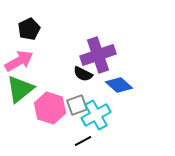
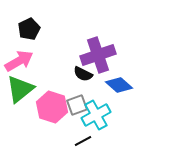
pink hexagon: moved 2 px right, 1 px up
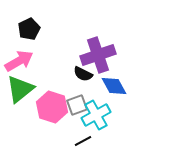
blue diamond: moved 5 px left, 1 px down; rotated 20 degrees clockwise
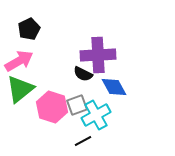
purple cross: rotated 16 degrees clockwise
blue diamond: moved 1 px down
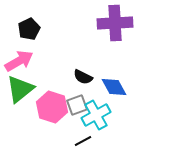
purple cross: moved 17 px right, 32 px up
black semicircle: moved 3 px down
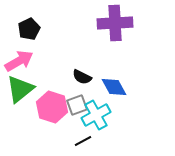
black semicircle: moved 1 px left
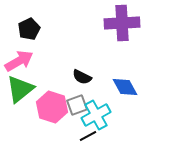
purple cross: moved 7 px right
blue diamond: moved 11 px right
black line: moved 5 px right, 5 px up
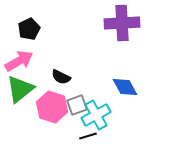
black semicircle: moved 21 px left
black line: rotated 12 degrees clockwise
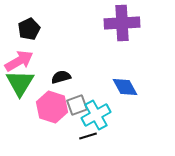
black semicircle: rotated 138 degrees clockwise
green triangle: moved 6 px up; rotated 20 degrees counterclockwise
